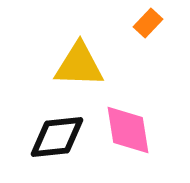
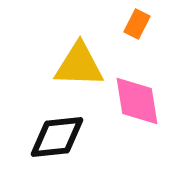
orange rectangle: moved 11 px left, 1 px down; rotated 16 degrees counterclockwise
pink diamond: moved 9 px right, 29 px up
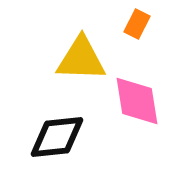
yellow triangle: moved 2 px right, 6 px up
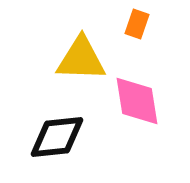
orange rectangle: rotated 8 degrees counterclockwise
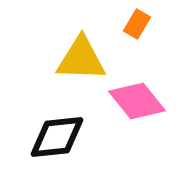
orange rectangle: rotated 12 degrees clockwise
pink diamond: rotated 30 degrees counterclockwise
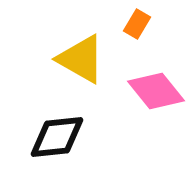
yellow triangle: rotated 28 degrees clockwise
pink diamond: moved 19 px right, 10 px up
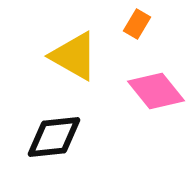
yellow triangle: moved 7 px left, 3 px up
black diamond: moved 3 px left
